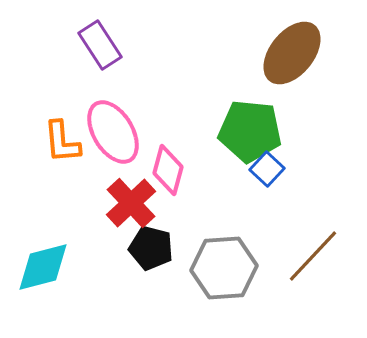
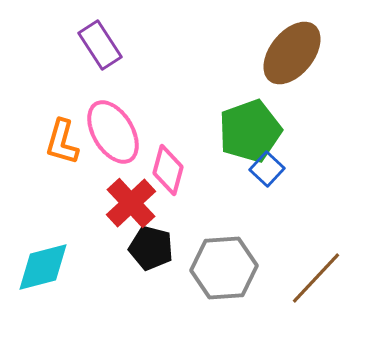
green pentagon: rotated 26 degrees counterclockwise
orange L-shape: rotated 21 degrees clockwise
brown line: moved 3 px right, 22 px down
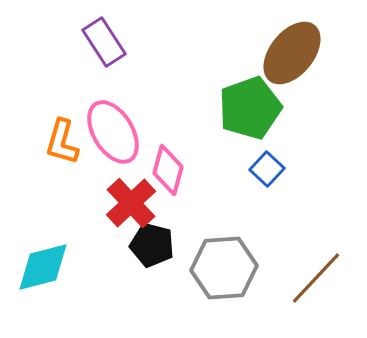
purple rectangle: moved 4 px right, 3 px up
green pentagon: moved 23 px up
black pentagon: moved 1 px right, 3 px up
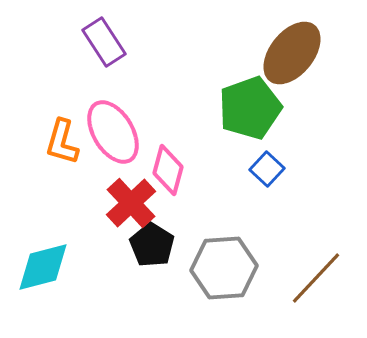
black pentagon: rotated 18 degrees clockwise
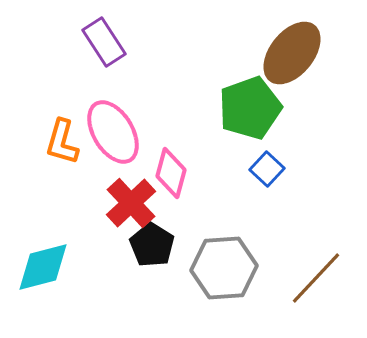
pink diamond: moved 3 px right, 3 px down
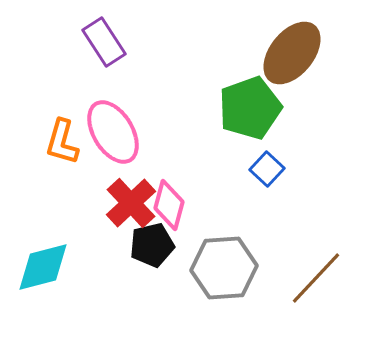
pink diamond: moved 2 px left, 32 px down
black pentagon: rotated 27 degrees clockwise
